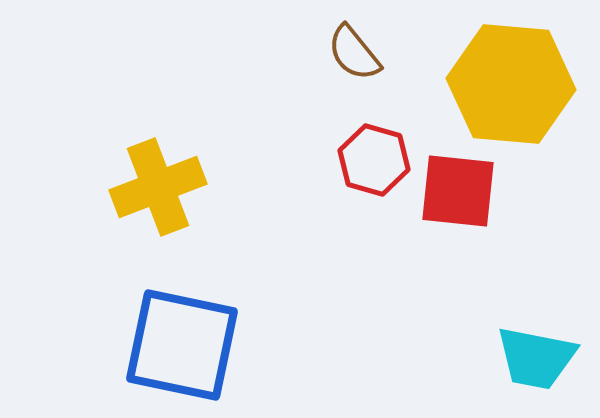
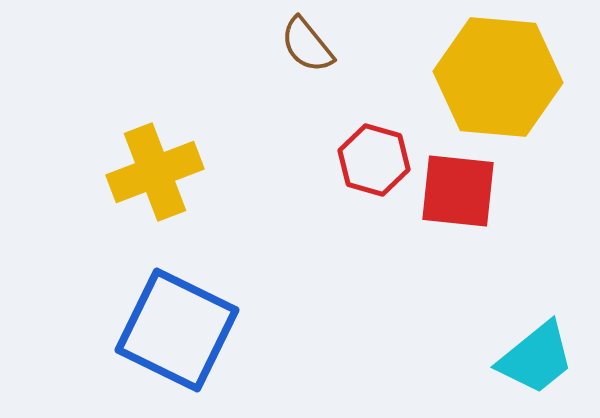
brown semicircle: moved 47 px left, 8 px up
yellow hexagon: moved 13 px left, 7 px up
yellow cross: moved 3 px left, 15 px up
blue square: moved 5 px left, 15 px up; rotated 14 degrees clockwise
cyan trapezoid: rotated 50 degrees counterclockwise
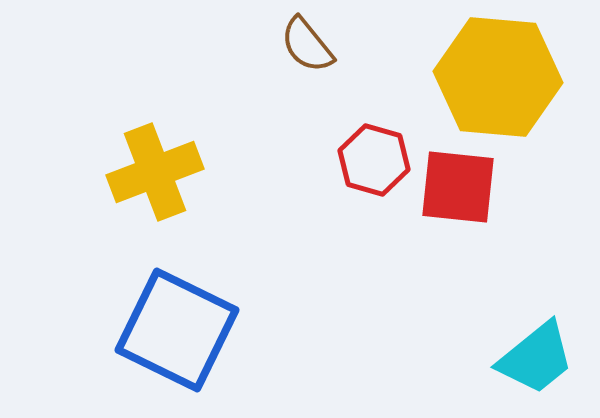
red square: moved 4 px up
